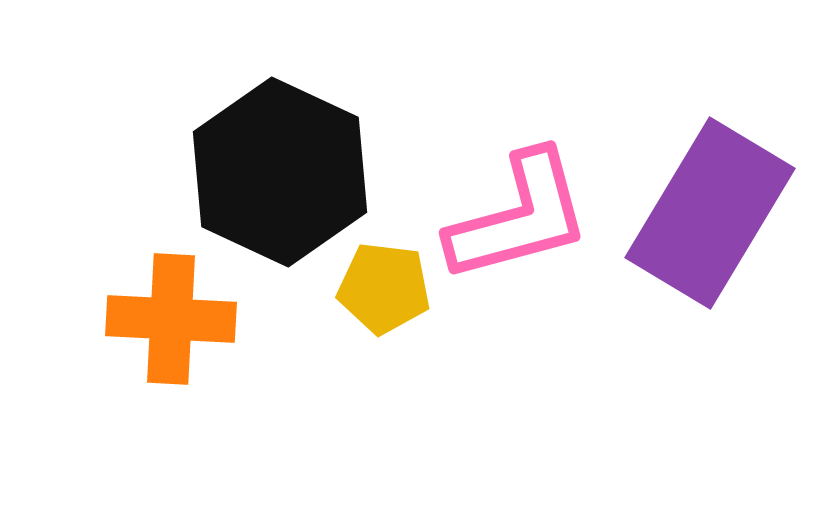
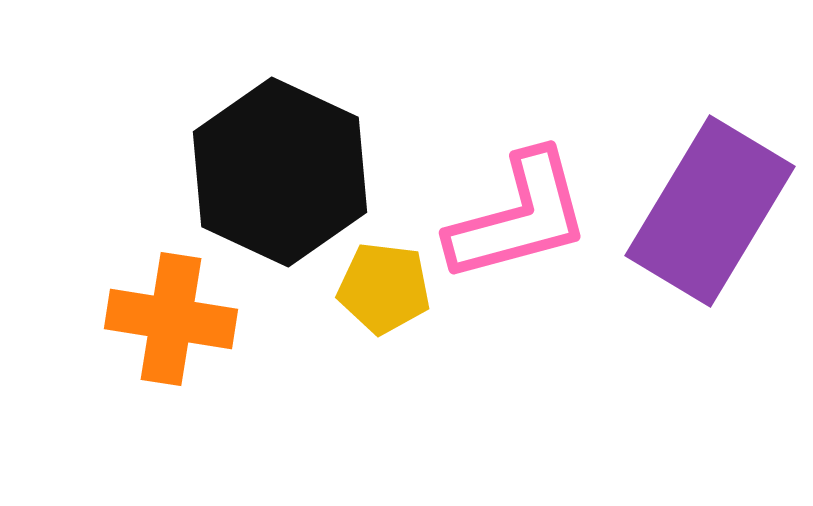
purple rectangle: moved 2 px up
orange cross: rotated 6 degrees clockwise
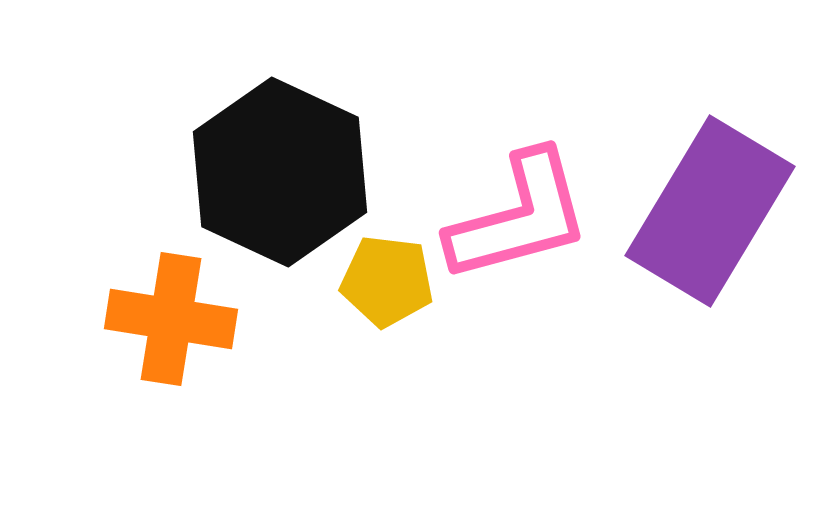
yellow pentagon: moved 3 px right, 7 px up
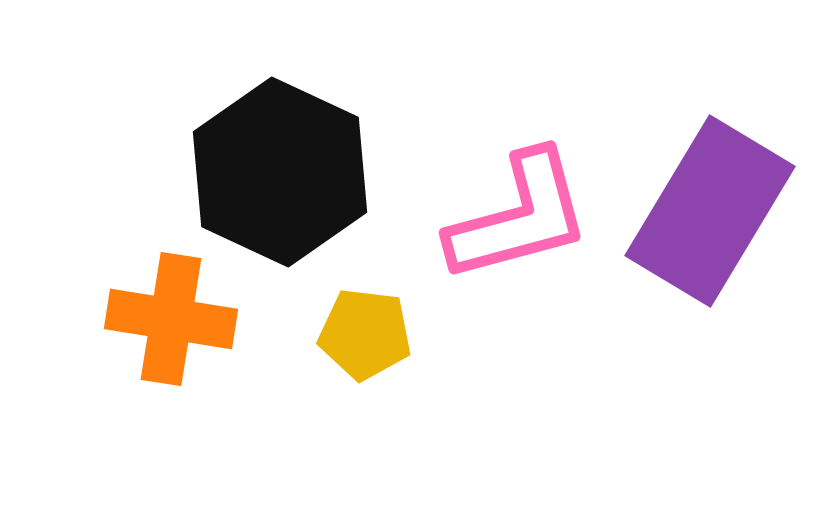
yellow pentagon: moved 22 px left, 53 px down
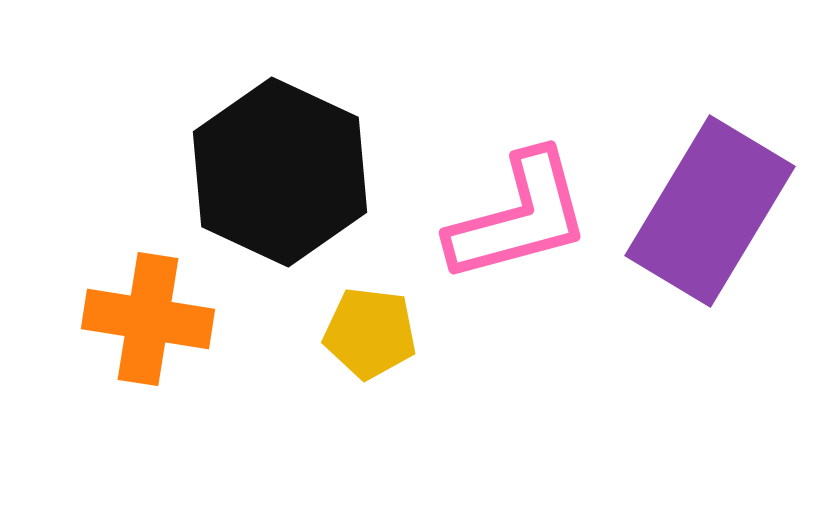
orange cross: moved 23 px left
yellow pentagon: moved 5 px right, 1 px up
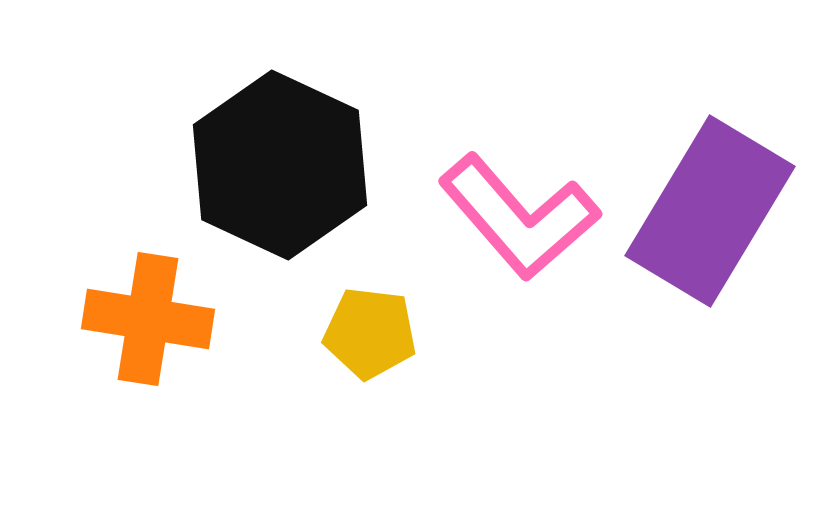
black hexagon: moved 7 px up
pink L-shape: rotated 64 degrees clockwise
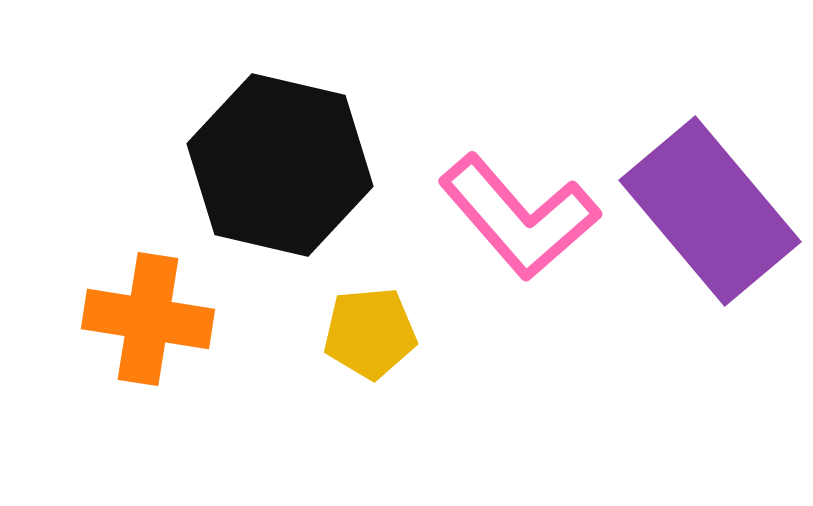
black hexagon: rotated 12 degrees counterclockwise
purple rectangle: rotated 71 degrees counterclockwise
yellow pentagon: rotated 12 degrees counterclockwise
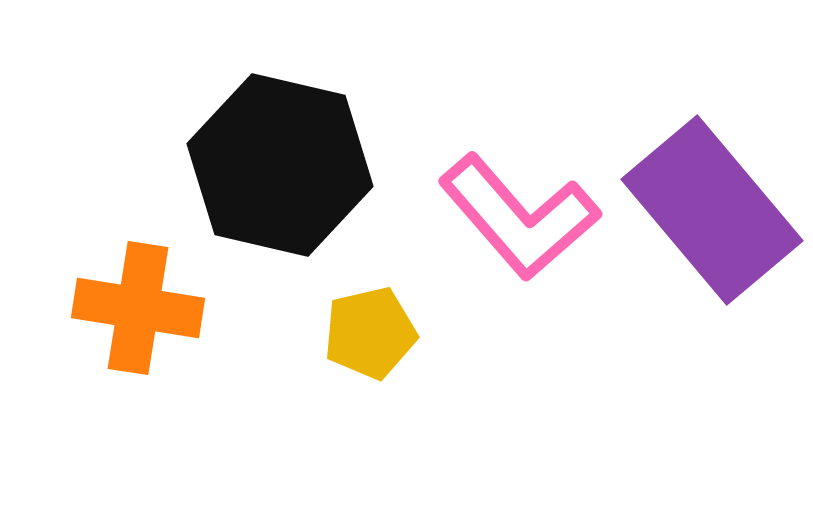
purple rectangle: moved 2 px right, 1 px up
orange cross: moved 10 px left, 11 px up
yellow pentagon: rotated 8 degrees counterclockwise
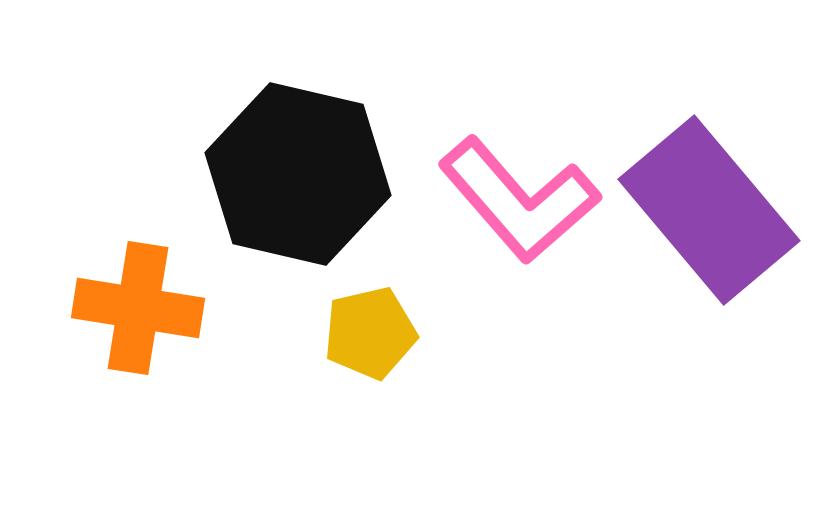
black hexagon: moved 18 px right, 9 px down
purple rectangle: moved 3 px left
pink L-shape: moved 17 px up
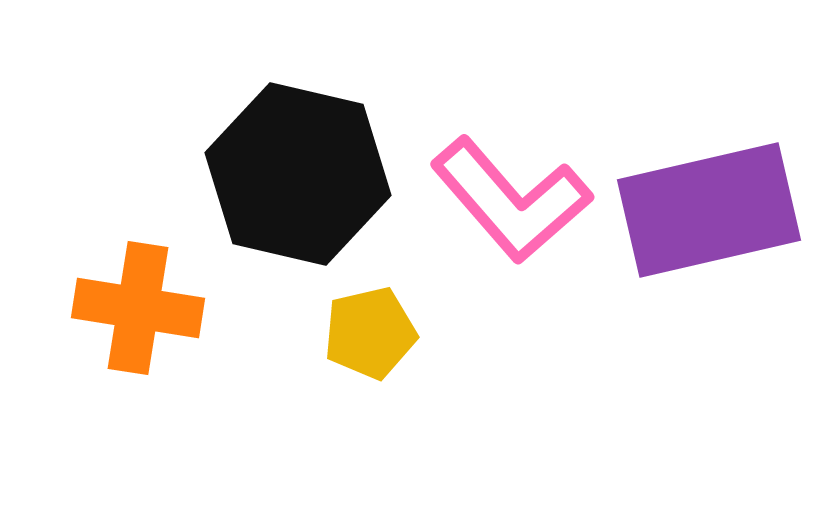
pink L-shape: moved 8 px left
purple rectangle: rotated 63 degrees counterclockwise
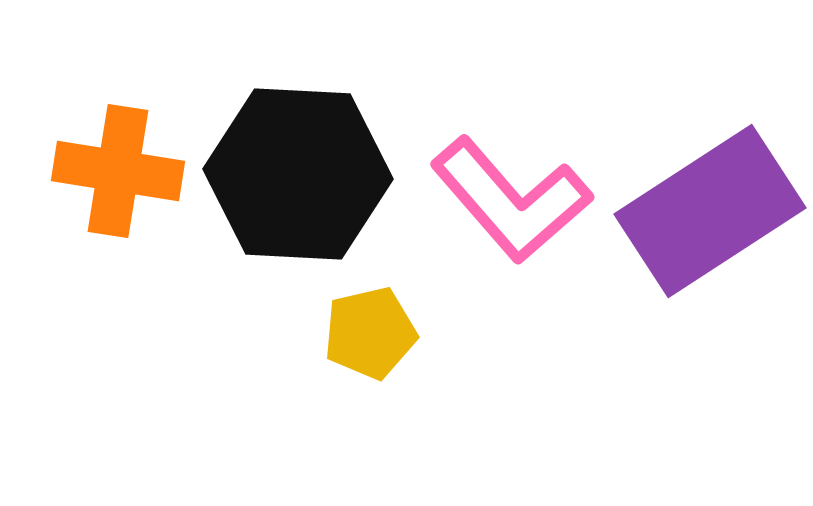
black hexagon: rotated 10 degrees counterclockwise
purple rectangle: moved 1 px right, 1 px down; rotated 20 degrees counterclockwise
orange cross: moved 20 px left, 137 px up
